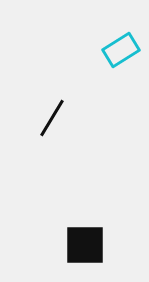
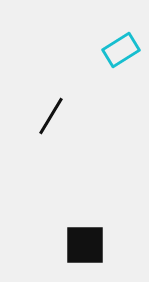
black line: moved 1 px left, 2 px up
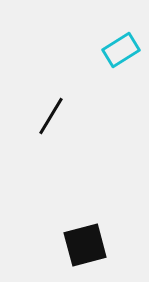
black square: rotated 15 degrees counterclockwise
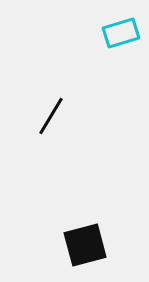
cyan rectangle: moved 17 px up; rotated 15 degrees clockwise
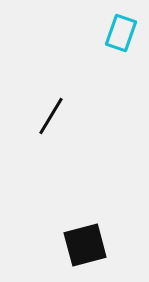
cyan rectangle: rotated 54 degrees counterclockwise
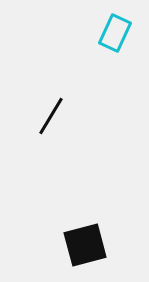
cyan rectangle: moved 6 px left; rotated 6 degrees clockwise
